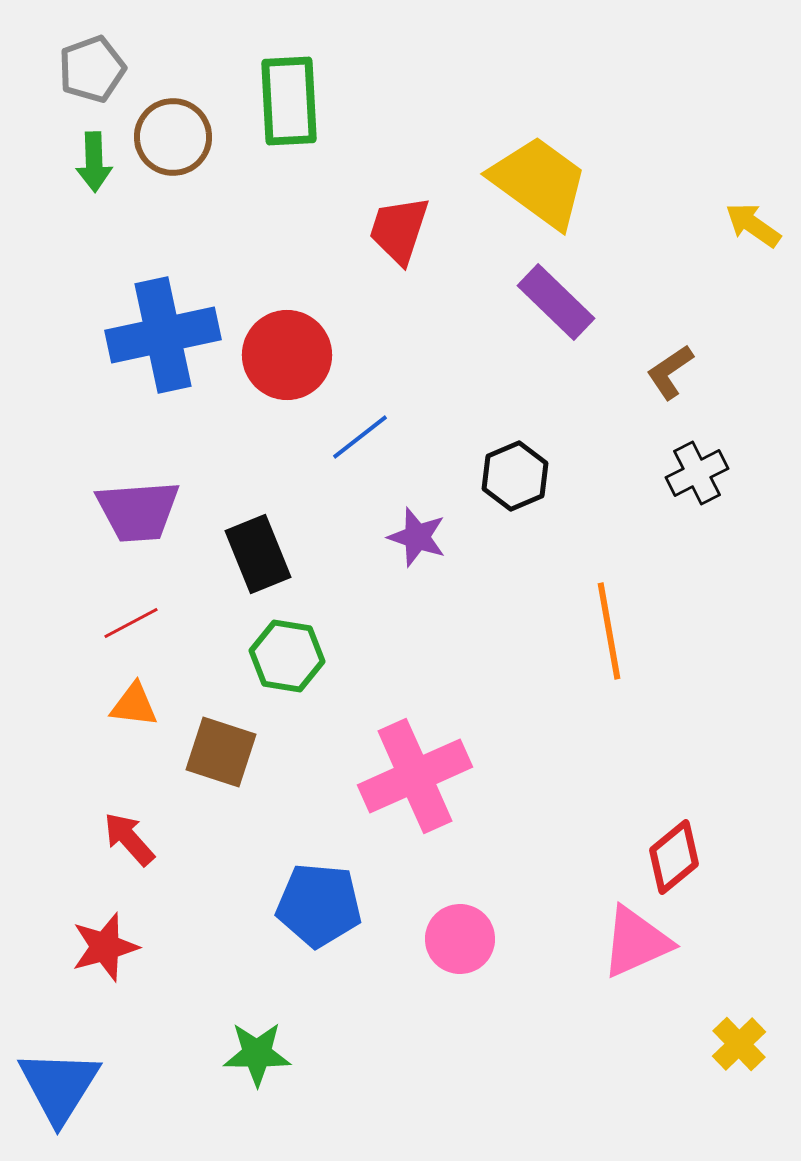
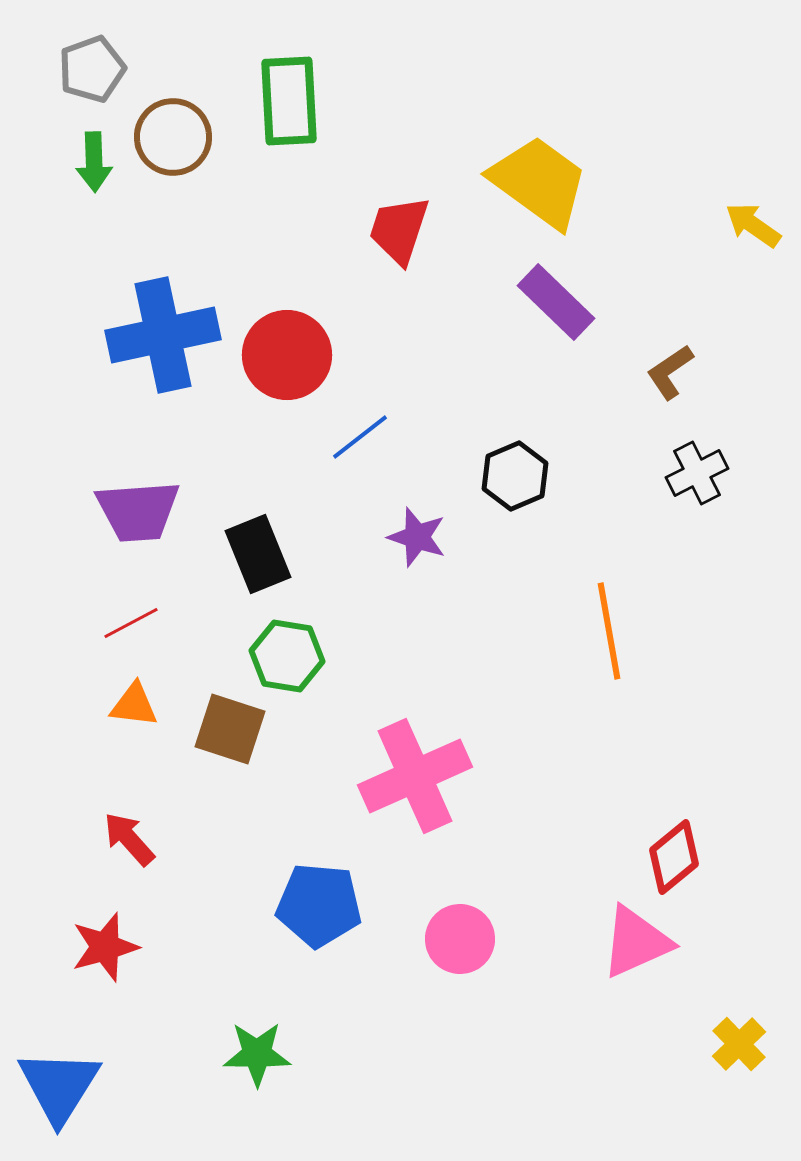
brown square: moved 9 px right, 23 px up
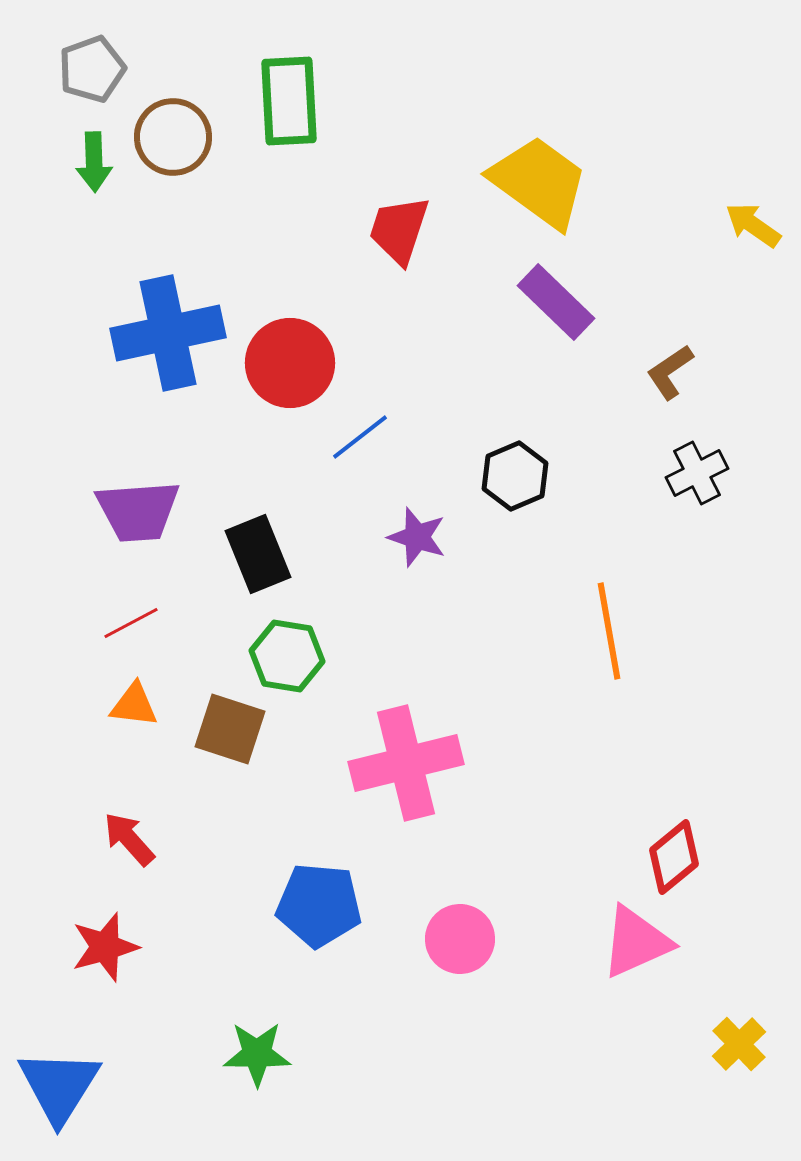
blue cross: moved 5 px right, 2 px up
red circle: moved 3 px right, 8 px down
pink cross: moved 9 px left, 13 px up; rotated 10 degrees clockwise
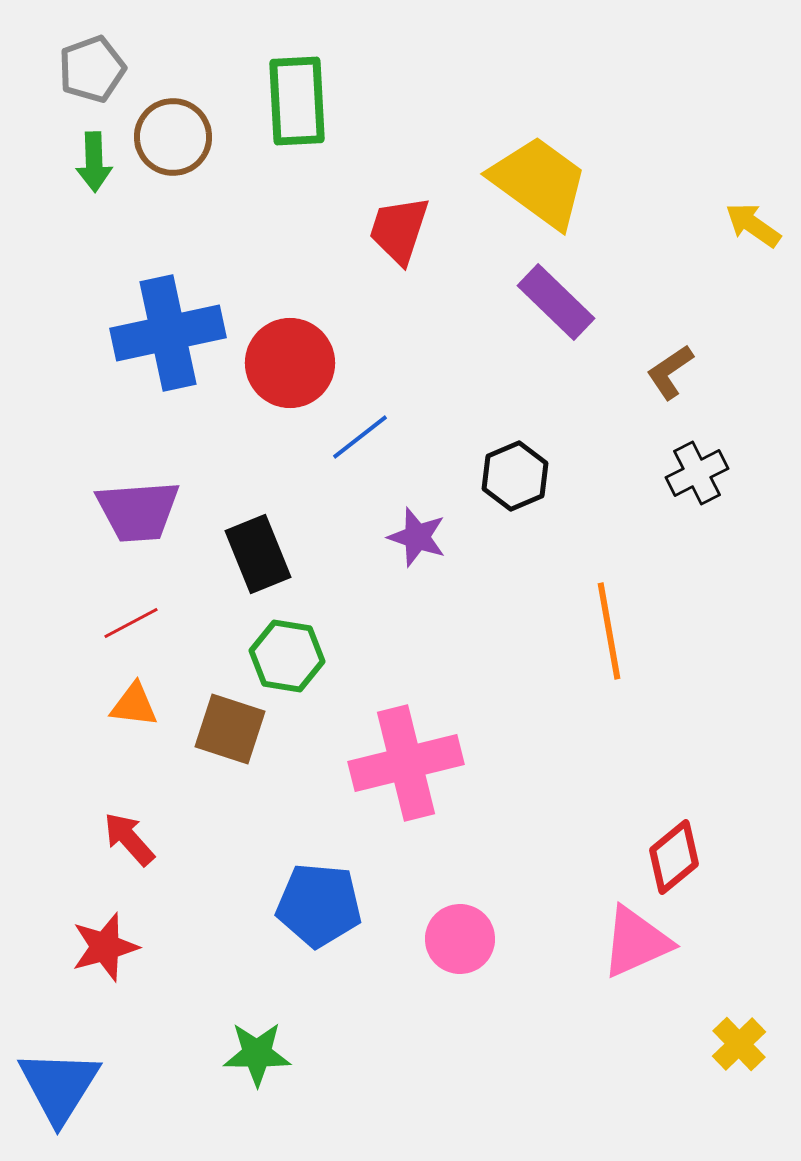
green rectangle: moved 8 px right
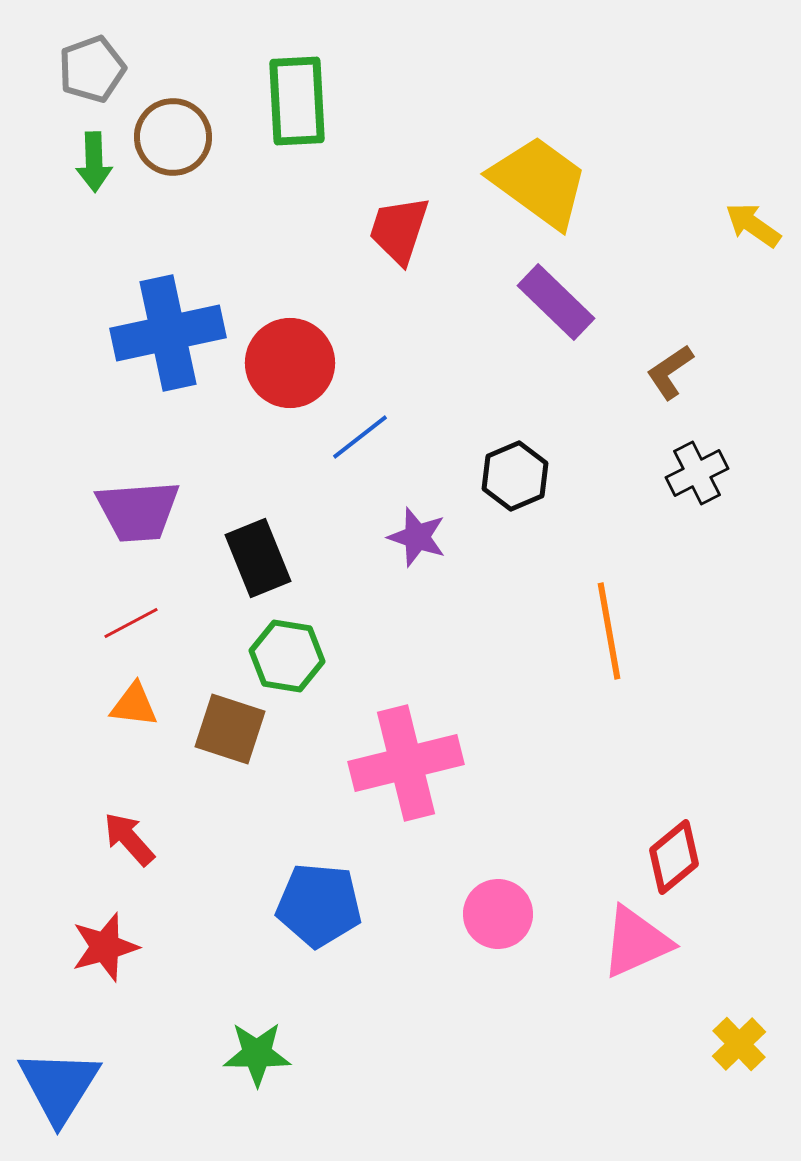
black rectangle: moved 4 px down
pink circle: moved 38 px right, 25 px up
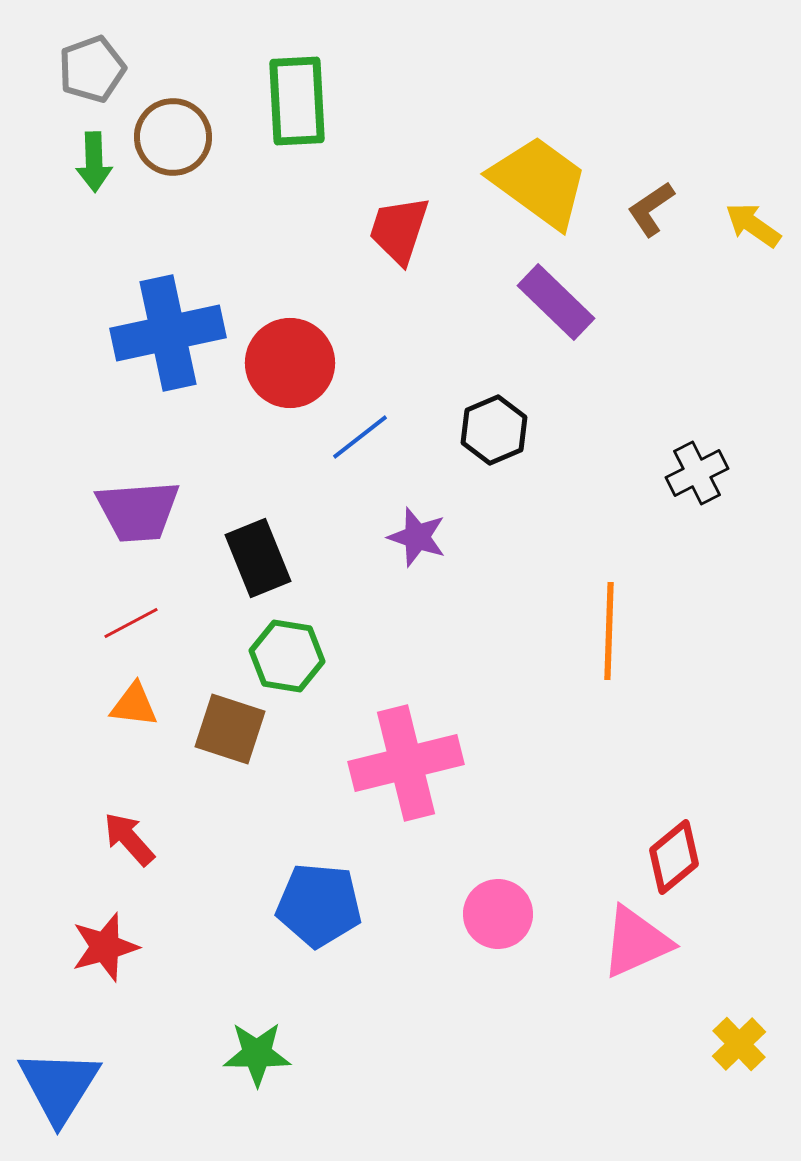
brown L-shape: moved 19 px left, 163 px up
black hexagon: moved 21 px left, 46 px up
orange line: rotated 12 degrees clockwise
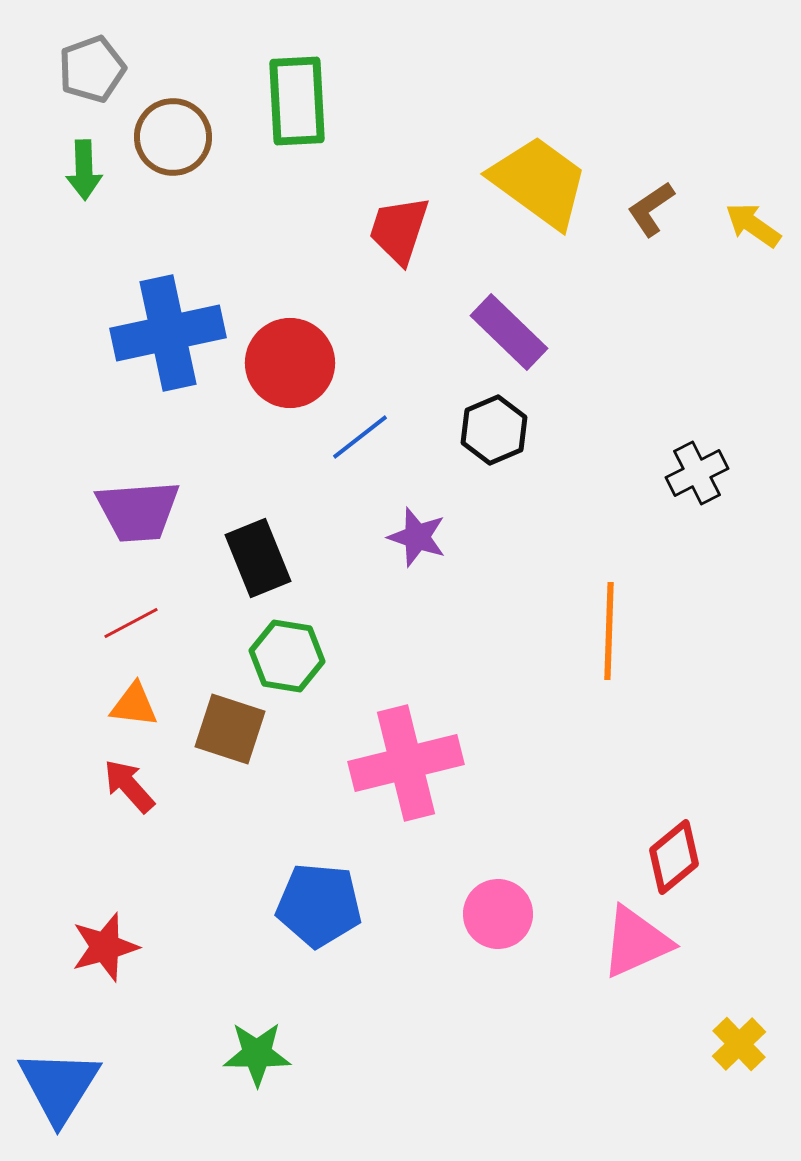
green arrow: moved 10 px left, 8 px down
purple rectangle: moved 47 px left, 30 px down
red arrow: moved 53 px up
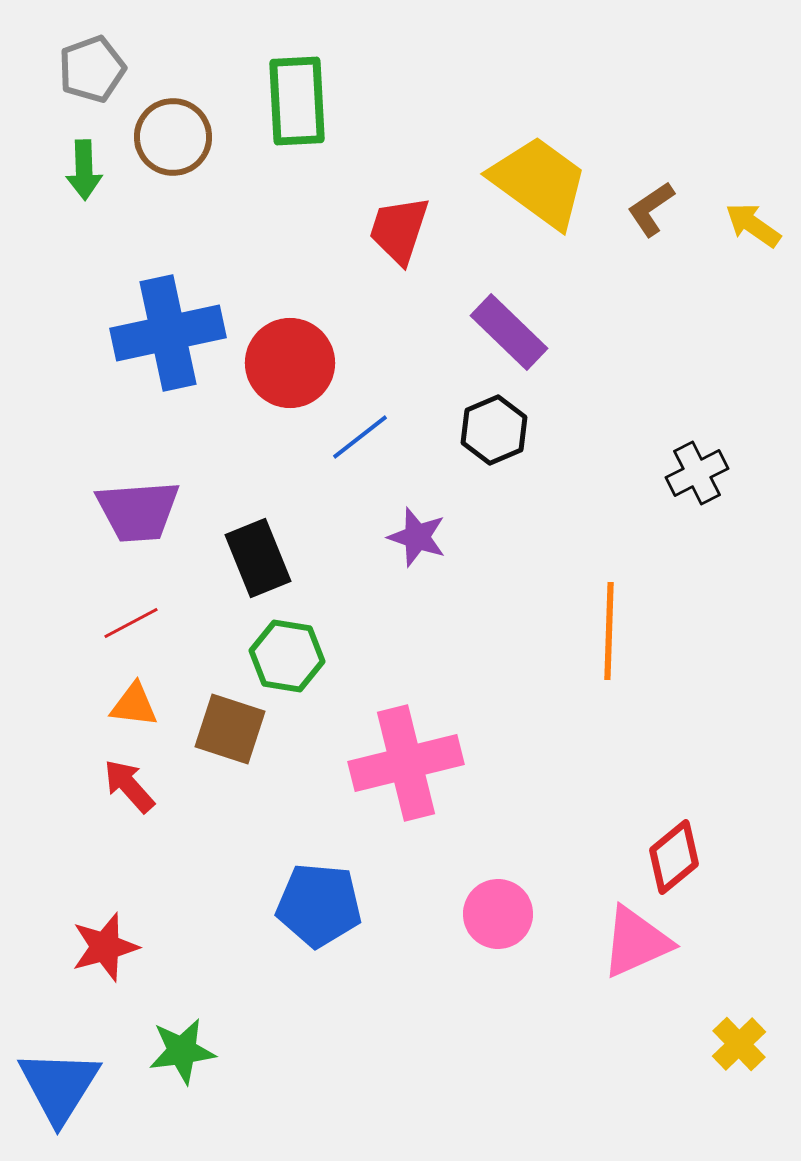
green star: moved 75 px left, 3 px up; rotated 8 degrees counterclockwise
